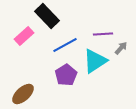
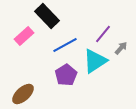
purple line: rotated 48 degrees counterclockwise
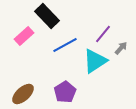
purple pentagon: moved 1 px left, 17 px down
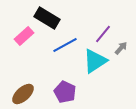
black rectangle: moved 2 px down; rotated 15 degrees counterclockwise
purple pentagon: rotated 15 degrees counterclockwise
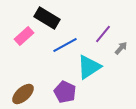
cyan triangle: moved 6 px left, 6 px down
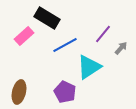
brown ellipse: moved 4 px left, 2 px up; rotated 35 degrees counterclockwise
